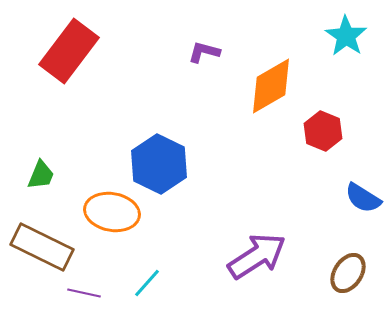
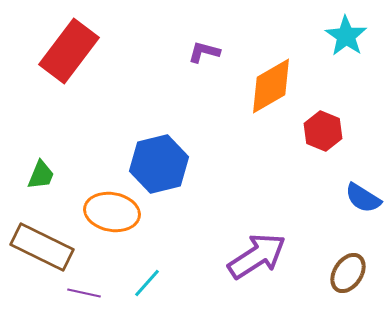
blue hexagon: rotated 20 degrees clockwise
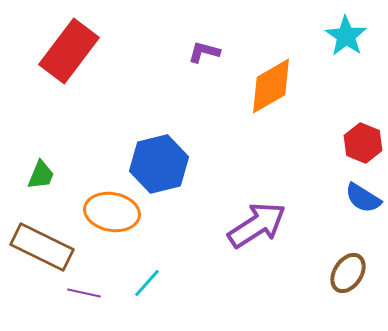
red hexagon: moved 40 px right, 12 px down
purple arrow: moved 31 px up
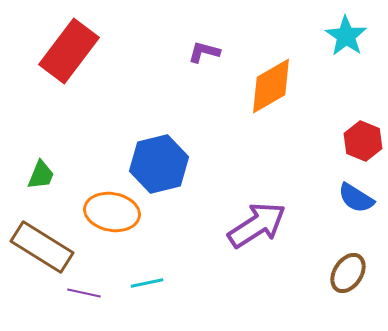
red hexagon: moved 2 px up
blue semicircle: moved 7 px left
brown rectangle: rotated 6 degrees clockwise
cyan line: rotated 36 degrees clockwise
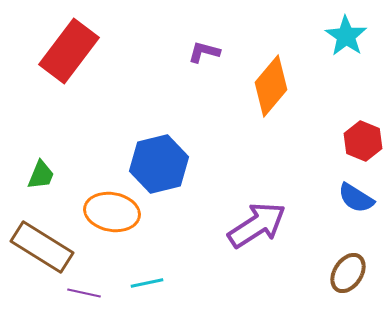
orange diamond: rotated 20 degrees counterclockwise
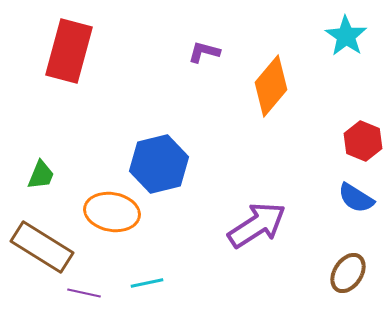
red rectangle: rotated 22 degrees counterclockwise
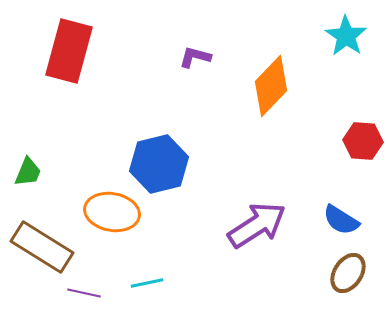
purple L-shape: moved 9 px left, 5 px down
orange diamond: rotated 4 degrees clockwise
red hexagon: rotated 18 degrees counterclockwise
green trapezoid: moved 13 px left, 3 px up
blue semicircle: moved 15 px left, 22 px down
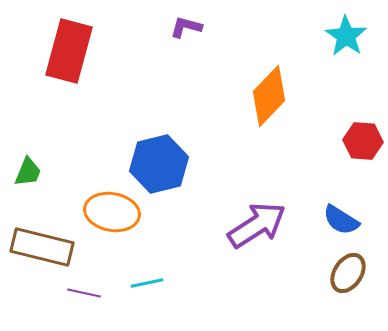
purple L-shape: moved 9 px left, 30 px up
orange diamond: moved 2 px left, 10 px down
brown rectangle: rotated 18 degrees counterclockwise
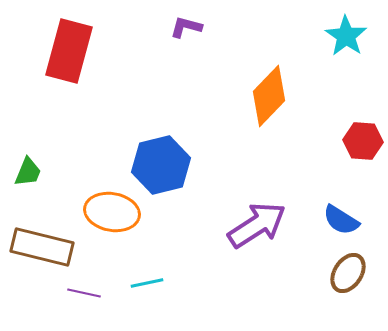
blue hexagon: moved 2 px right, 1 px down
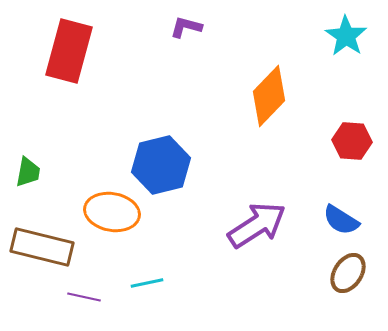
red hexagon: moved 11 px left
green trapezoid: rotated 12 degrees counterclockwise
purple line: moved 4 px down
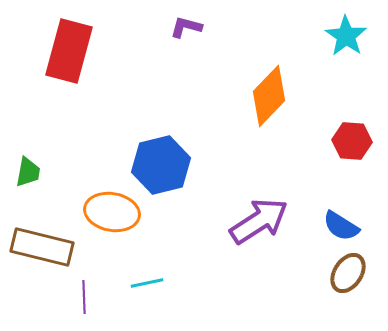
blue semicircle: moved 6 px down
purple arrow: moved 2 px right, 4 px up
purple line: rotated 76 degrees clockwise
